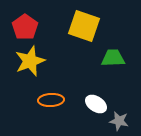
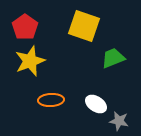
green trapezoid: rotated 20 degrees counterclockwise
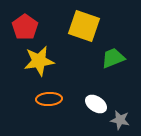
yellow star: moved 9 px right; rotated 12 degrees clockwise
orange ellipse: moved 2 px left, 1 px up
gray star: moved 1 px right, 1 px up
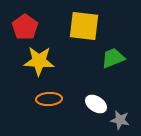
yellow square: rotated 12 degrees counterclockwise
yellow star: rotated 12 degrees clockwise
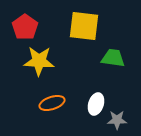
green trapezoid: rotated 30 degrees clockwise
orange ellipse: moved 3 px right, 4 px down; rotated 15 degrees counterclockwise
white ellipse: rotated 75 degrees clockwise
gray star: moved 3 px left; rotated 12 degrees counterclockwise
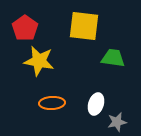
red pentagon: moved 1 px down
yellow star: rotated 8 degrees clockwise
orange ellipse: rotated 15 degrees clockwise
gray star: moved 2 px down; rotated 12 degrees counterclockwise
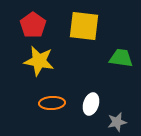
red pentagon: moved 8 px right, 3 px up
green trapezoid: moved 8 px right
white ellipse: moved 5 px left
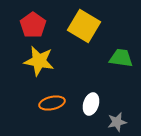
yellow square: rotated 24 degrees clockwise
orange ellipse: rotated 10 degrees counterclockwise
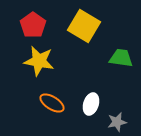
orange ellipse: rotated 45 degrees clockwise
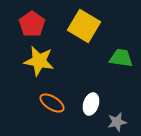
red pentagon: moved 1 px left, 1 px up
